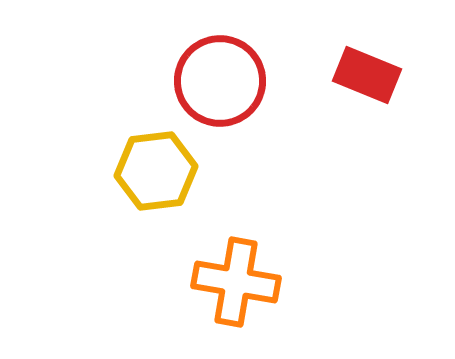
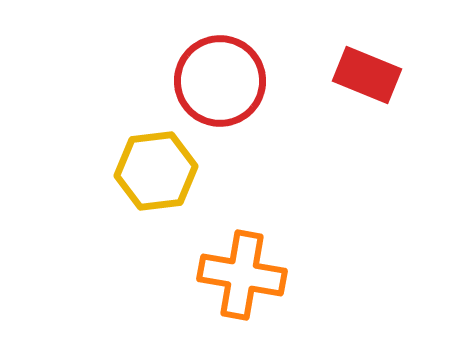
orange cross: moved 6 px right, 7 px up
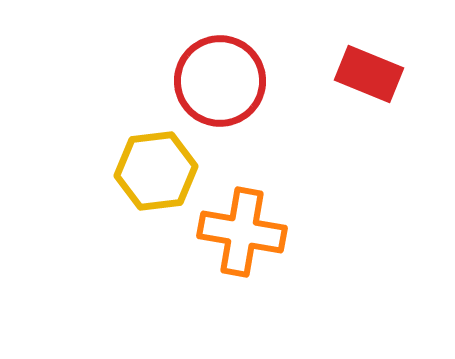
red rectangle: moved 2 px right, 1 px up
orange cross: moved 43 px up
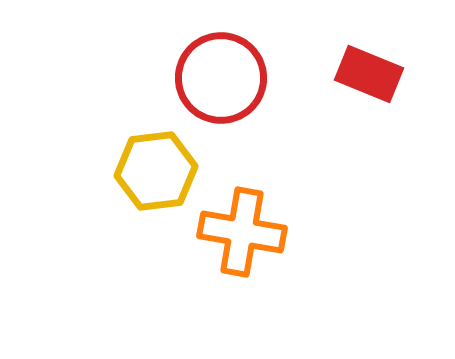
red circle: moved 1 px right, 3 px up
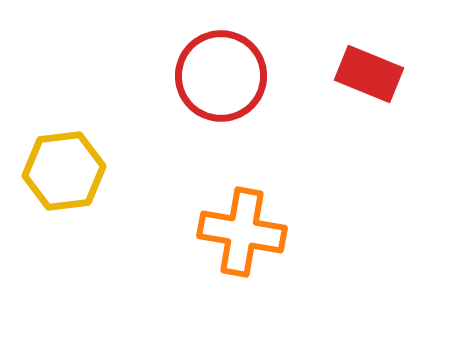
red circle: moved 2 px up
yellow hexagon: moved 92 px left
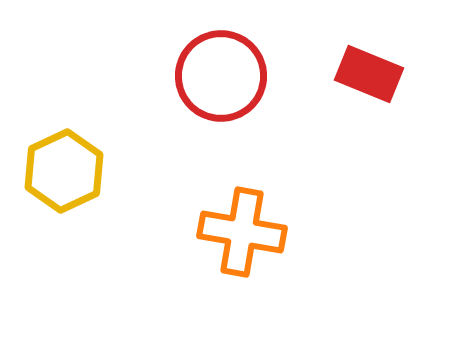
yellow hexagon: rotated 18 degrees counterclockwise
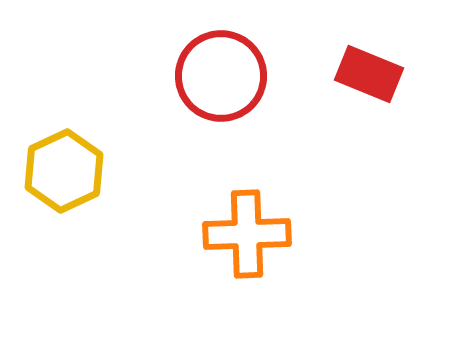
orange cross: moved 5 px right, 2 px down; rotated 12 degrees counterclockwise
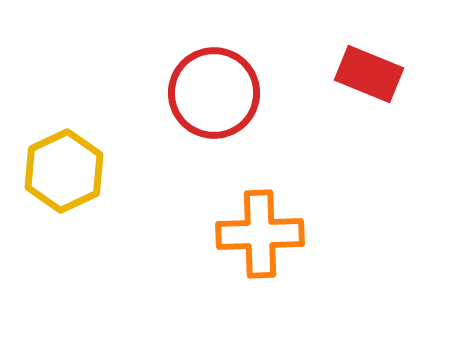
red circle: moved 7 px left, 17 px down
orange cross: moved 13 px right
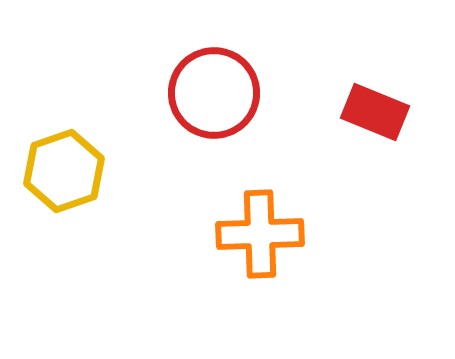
red rectangle: moved 6 px right, 38 px down
yellow hexagon: rotated 6 degrees clockwise
